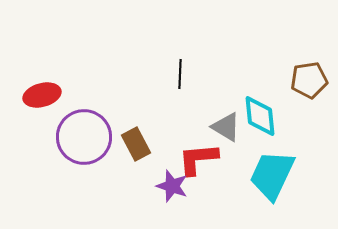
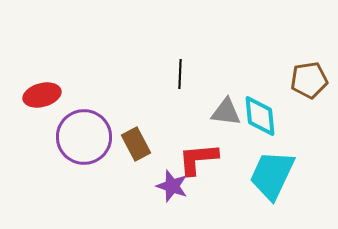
gray triangle: moved 15 px up; rotated 24 degrees counterclockwise
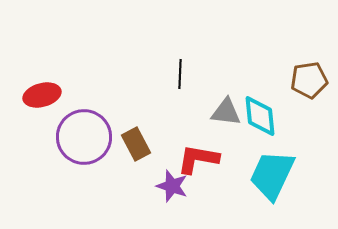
red L-shape: rotated 15 degrees clockwise
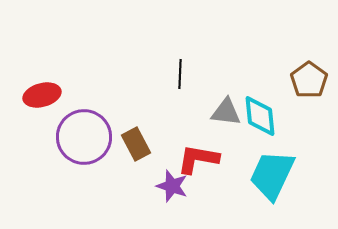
brown pentagon: rotated 27 degrees counterclockwise
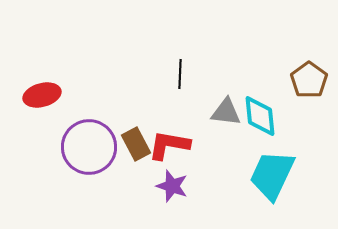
purple circle: moved 5 px right, 10 px down
red L-shape: moved 29 px left, 14 px up
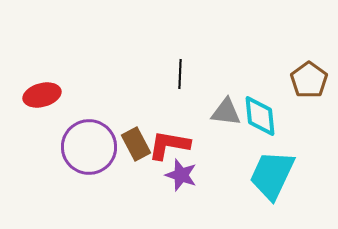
purple star: moved 9 px right, 11 px up
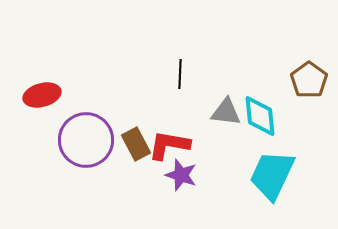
purple circle: moved 3 px left, 7 px up
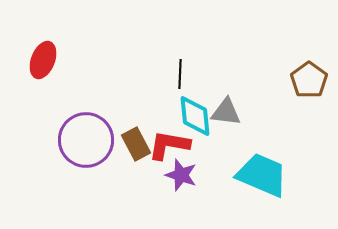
red ellipse: moved 1 px right, 35 px up; rotated 54 degrees counterclockwise
cyan diamond: moved 65 px left
cyan trapezoid: moved 10 px left; rotated 88 degrees clockwise
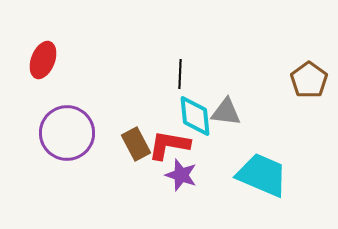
purple circle: moved 19 px left, 7 px up
